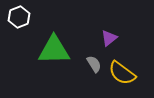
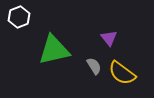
purple triangle: rotated 30 degrees counterclockwise
green triangle: rotated 12 degrees counterclockwise
gray semicircle: moved 2 px down
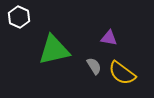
white hexagon: rotated 15 degrees counterclockwise
purple triangle: rotated 42 degrees counterclockwise
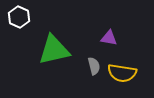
gray semicircle: rotated 18 degrees clockwise
yellow semicircle: rotated 28 degrees counterclockwise
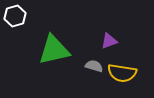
white hexagon: moved 4 px left, 1 px up; rotated 20 degrees clockwise
purple triangle: moved 3 px down; rotated 30 degrees counterclockwise
gray semicircle: rotated 60 degrees counterclockwise
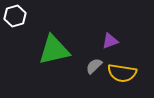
purple triangle: moved 1 px right
gray semicircle: rotated 60 degrees counterclockwise
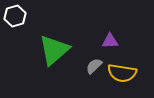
purple triangle: rotated 18 degrees clockwise
green triangle: rotated 28 degrees counterclockwise
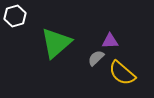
green triangle: moved 2 px right, 7 px up
gray semicircle: moved 2 px right, 8 px up
yellow semicircle: rotated 32 degrees clockwise
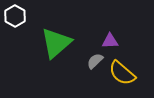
white hexagon: rotated 15 degrees counterclockwise
gray semicircle: moved 1 px left, 3 px down
